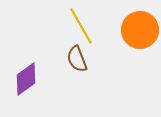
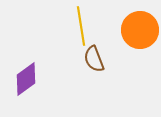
yellow line: rotated 21 degrees clockwise
brown semicircle: moved 17 px right
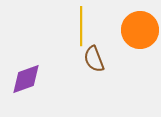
yellow line: rotated 9 degrees clockwise
purple diamond: rotated 16 degrees clockwise
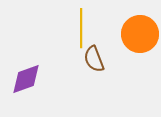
yellow line: moved 2 px down
orange circle: moved 4 px down
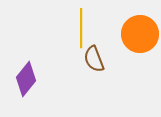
purple diamond: rotated 32 degrees counterclockwise
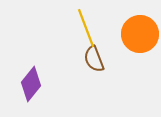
yellow line: moved 5 px right; rotated 21 degrees counterclockwise
purple diamond: moved 5 px right, 5 px down
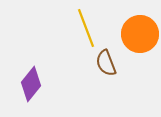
brown semicircle: moved 12 px right, 4 px down
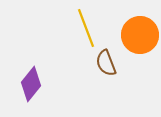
orange circle: moved 1 px down
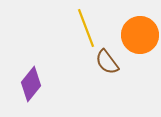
brown semicircle: moved 1 px right, 1 px up; rotated 16 degrees counterclockwise
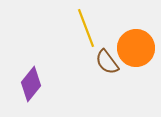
orange circle: moved 4 px left, 13 px down
